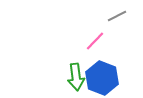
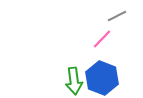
pink line: moved 7 px right, 2 px up
green arrow: moved 2 px left, 4 px down
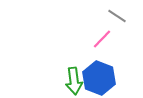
gray line: rotated 60 degrees clockwise
blue hexagon: moved 3 px left
